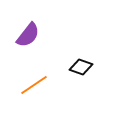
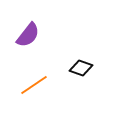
black diamond: moved 1 px down
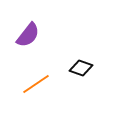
orange line: moved 2 px right, 1 px up
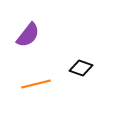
orange line: rotated 20 degrees clockwise
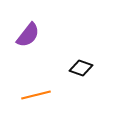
orange line: moved 11 px down
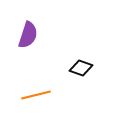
purple semicircle: rotated 20 degrees counterclockwise
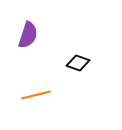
black diamond: moved 3 px left, 5 px up
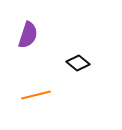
black diamond: rotated 20 degrees clockwise
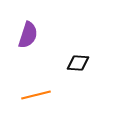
black diamond: rotated 35 degrees counterclockwise
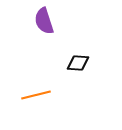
purple semicircle: moved 16 px right, 14 px up; rotated 144 degrees clockwise
